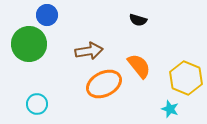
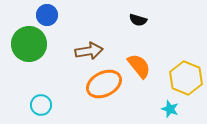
cyan circle: moved 4 px right, 1 px down
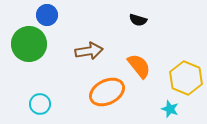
orange ellipse: moved 3 px right, 8 px down
cyan circle: moved 1 px left, 1 px up
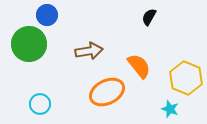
black semicircle: moved 11 px right, 3 px up; rotated 102 degrees clockwise
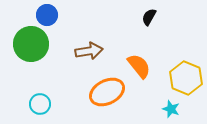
green circle: moved 2 px right
cyan star: moved 1 px right
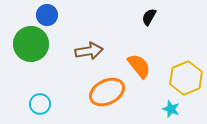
yellow hexagon: rotated 16 degrees clockwise
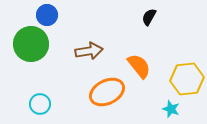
yellow hexagon: moved 1 px right, 1 px down; rotated 16 degrees clockwise
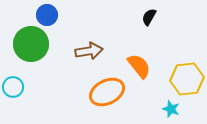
cyan circle: moved 27 px left, 17 px up
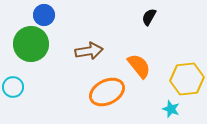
blue circle: moved 3 px left
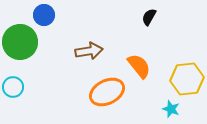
green circle: moved 11 px left, 2 px up
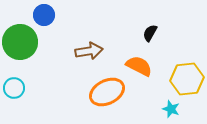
black semicircle: moved 1 px right, 16 px down
orange semicircle: rotated 24 degrees counterclockwise
cyan circle: moved 1 px right, 1 px down
